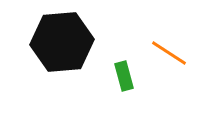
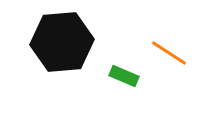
green rectangle: rotated 52 degrees counterclockwise
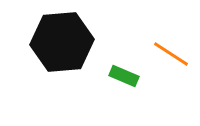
orange line: moved 2 px right, 1 px down
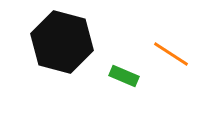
black hexagon: rotated 20 degrees clockwise
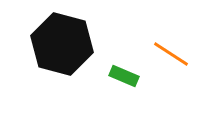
black hexagon: moved 2 px down
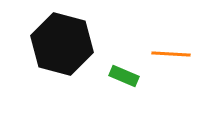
orange line: rotated 30 degrees counterclockwise
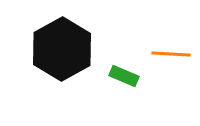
black hexagon: moved 5 px down; rotated 16 degrees clockwise
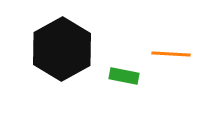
green rectangle: rotated 12 degrees counterclockwise
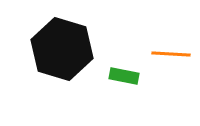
black hexagon: rotated 14 degrees counterclockwise
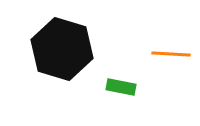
green rectangle: moved 3 px left, 11 px down
